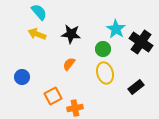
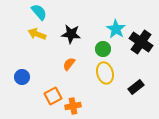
orange cross: moved 2 px left, 2 px up
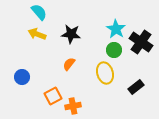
green circle: moved 11 px right, 1 px down
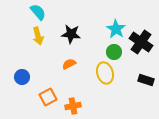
cyan semicircle: moved 1 px left
yellow arrow: moved 1 px right, 2 px down; rotated 126 degrees counterclockwise
green circle: moved 2 px down
orange semicircle: rotated 24 degrees clockwise
black rectangle: moved 10 px right, 7 px up; rotated 56 degrees clockwise
orange square: moved 5 px left, 1 px down
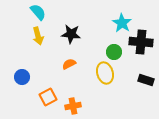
cyan star: moved 6 px right, 6 px up
black cross: rotated 30 degrees counterclockwise
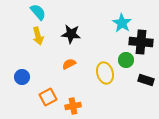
green circle: moved 12 px right, 8 px down
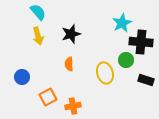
cyan star: rotated 12 degrees clockwise
black star: rotated 24 degrees counterclockwise
orange semicircle: rotated 64 degrees counterclockwise
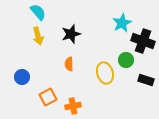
black cross: moved 2 px right, 1 px up; rotated 15 degrees clockwise
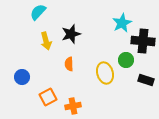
cyan semicircle: rotated 96 degrees counterclockwise
yellow arrow: moved 8 px right, 5 px down
black cross: rotated 15 degrees counterclockwise
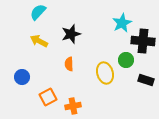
yellow arrow: moved 7 px left; rotated 132 degrees clockwise
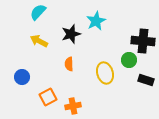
cyan star: moved 26 px left, 2 px up
green circle: moved 3 px right
